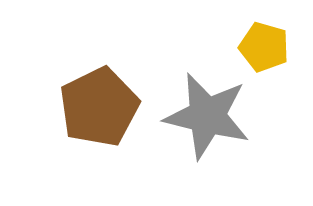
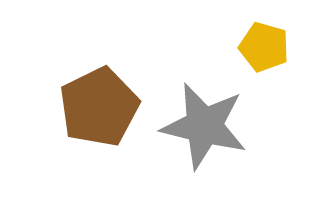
gray star: moved 3 px left, 10 px down
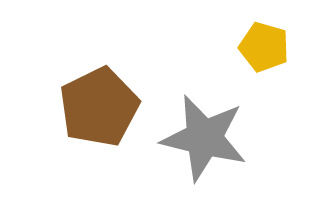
gray star: moved 12 px down
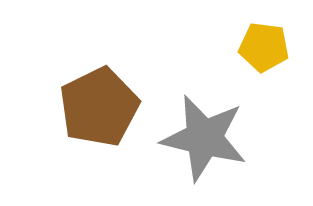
yellow pentagon: rotated 9 degrees counterclockwise
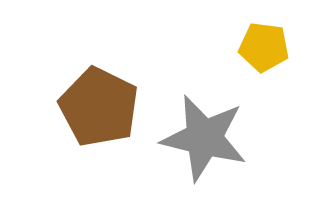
brown pentagon: rotated 20 degrees counterclockwise
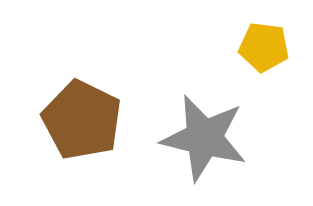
brown pentagon: moved 17 px left, 13 px down
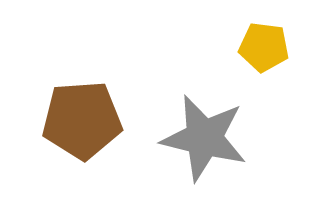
brown pentagon: rotated 30 degrees counterclockwise
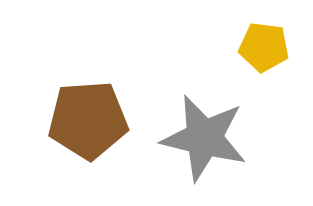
brown pentagon: moved 6 px right
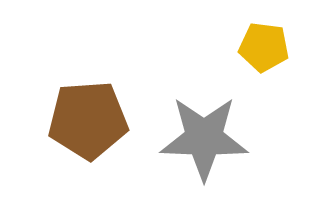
gray star: rotated 12 degrees counterclockwise
